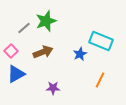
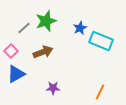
blue star: moved 26 px up
orange line: moved 12 px down
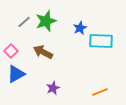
gray line: moved 6 px up
cyan rectangle: rotated 20 degrees counterclockwise
brown arrow: rotated 132 degrees counterclockwise
purple star: rotated 24 degrees counterclockwise
orange line: rotated 42 degrees clockwise
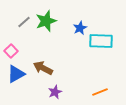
brown arrow: moved 16 px down
purple star: moved 2 px right, 4 px down
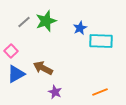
purple star: rotated 24 degrees counterclockwise
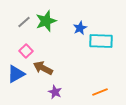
pink square: moved 15 px right
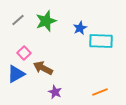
gray line: moved 6 px left, 2 px up
pink square: moved 2 px left, 2 px down
